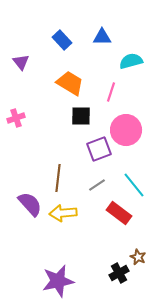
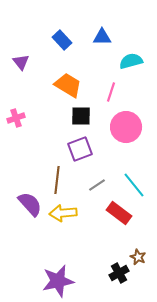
orange trapezoid: moved 2 px left, 2 px down
pink circle: moved 3 px up
purple square: moved 19 px left
brown line: moved 1 px left, 2 px down
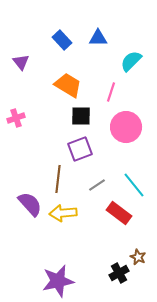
blue triangle: moved 4 px left, 1 px down
cyan semicircle: rotated 30 degrees counterclockwise
brown line: moved 1 px right, 1 px up
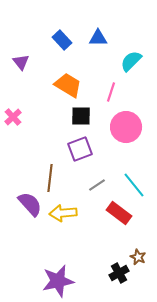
pink cross: moved 3 px left, 1 px up; rotated 24 degrees counterclockwise
brown line: moved 8 px left, 1 px up
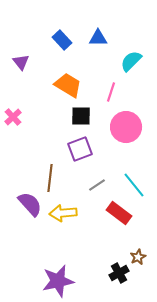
brown star: rotated 21 degrees clockwise
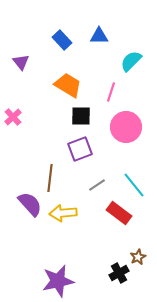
blue triangle: moved 1 px right, 2 px up
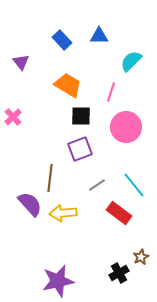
brown star: moved 3 px right
